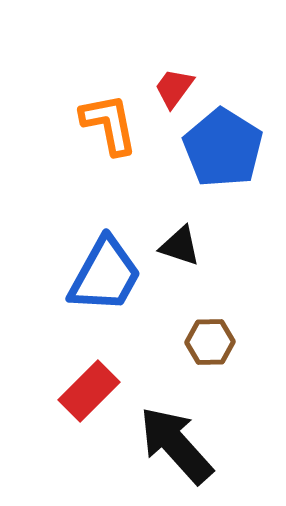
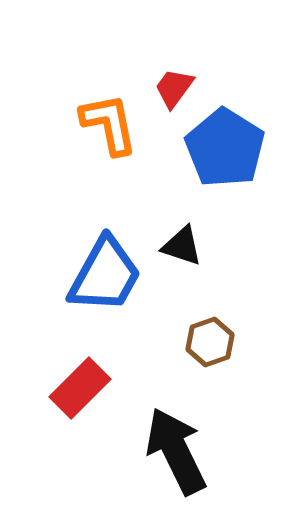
blue pentagon: moved 2 px right
black triangle: moved 2 px right
brown hexagon: rotated 18 degrees counterclockwise
red rectangle: moved 9 px left, 3 px up
black arrow: moved 6 px down; rotated 16 degrees clockwise
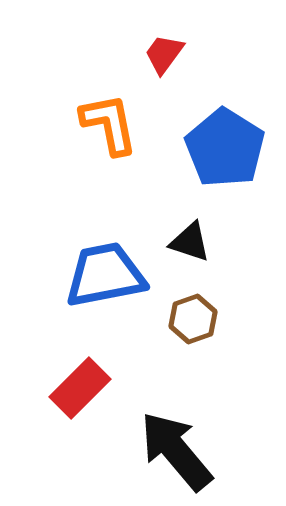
red trapezoid: moved 10 px left, 34 px up
black triangle: moved 8 px right, 4 px up
blue trapezoid: rotated 130 degrees counterclockwise
brown hexagon: moved 17 px left, 23 px up
black arrow: rotated 14 degrees counterclockwise
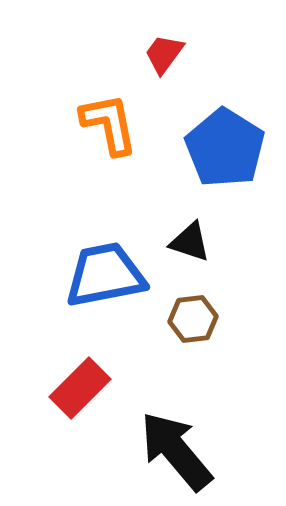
brown hexagon: rotated 12 degrees clockwise
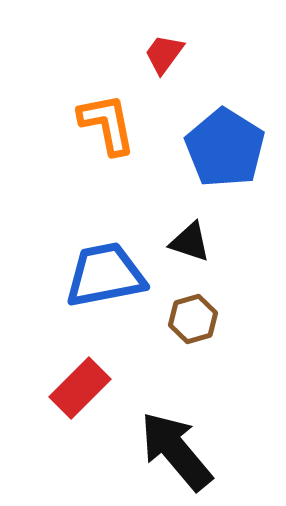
orange L-shape: moved 2 px left
brown hexagon: rotated 9 degrees counterclockwise
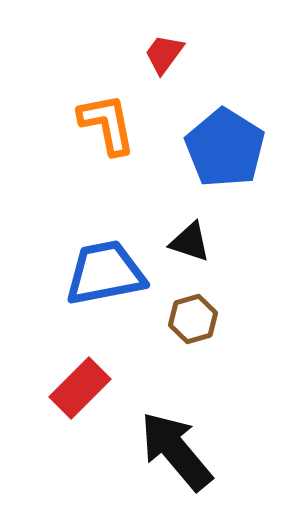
blue trapezoid: moved 2 px up
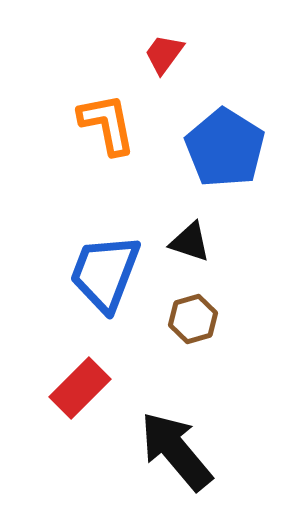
blue trapezoid: rotated 58 degrees counterclockwise
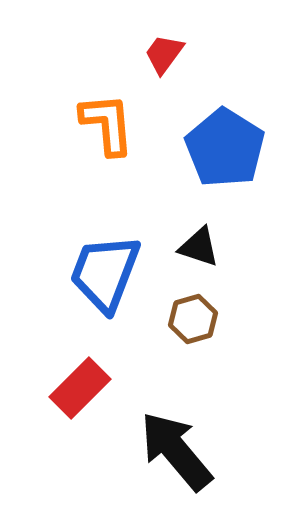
orange L-shape: rotated 6 degrees clockwise
black triangle: moved 9 px right, 5 px down
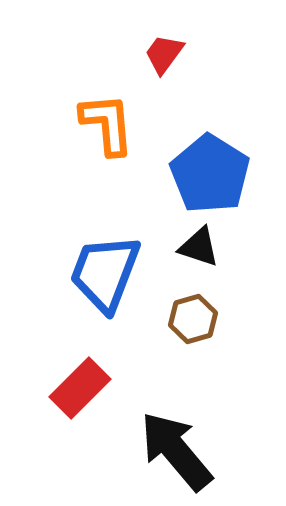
blue pentagon: moved 15 px left, 26 px down
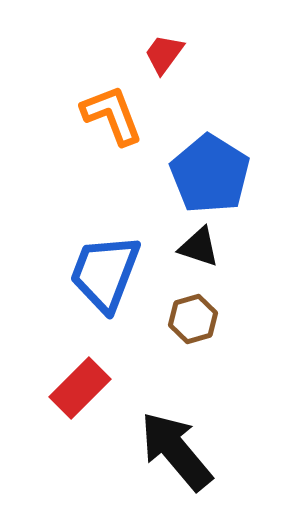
orange L-shape: moved 5 px right, 9 px up; rotated 16 degrees counterclockwise
